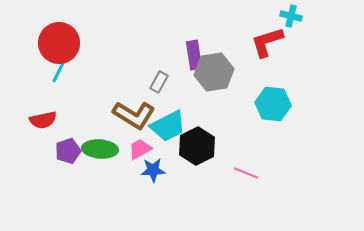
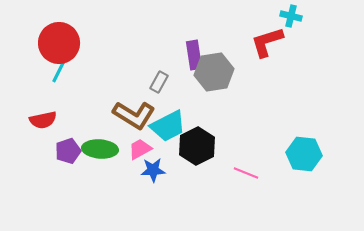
cyan hexagon: moved 31 px right, 50 px down
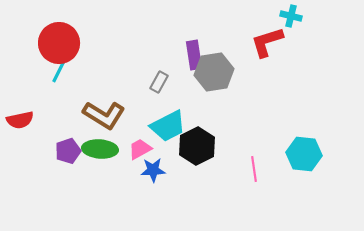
brown L-shape: moved 30 px left
red semicircle: moved 23 px left
pink line: moved 8 px right, 4 px up; rotated 60 degrees clockwise
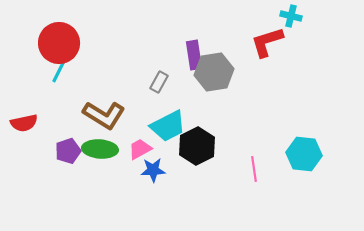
red semicircle: moved 4 px right, 3 px down
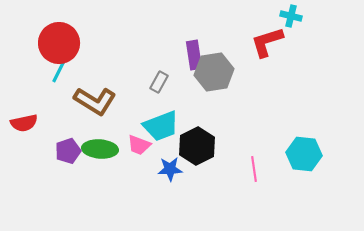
brown L-shape: moved 9 px left, 14 px up
cyan trapezoid: moved 7 px left; rotated 6 degrees clockwise
pink trapezoid: moved 1 px left, 4 px up; rotated 130 degrees counterclockwise
blue star: moved 17 px right, 1 px up
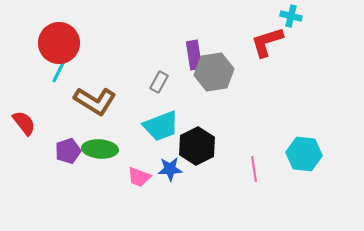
red semicircle: rotated 116 degrees counterclockwise
pink trapezoid: moved 32 px down
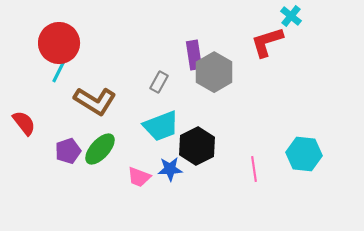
cyan cross: rotated 25 degrees clockwise
gray hexagon: rotated 21 degrees counterclockwise
green ellipse: rotated 52 degrees counterclockwise
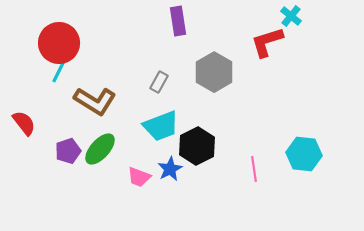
purple rectangle: moved 16 px left, 34 px up
blue star: rotated 25 degrees counterclockwise
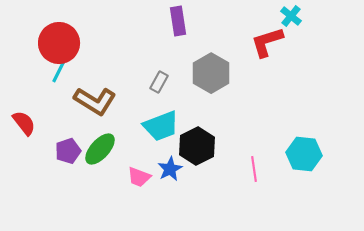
gray hexagon: moved 3 px left, 1 px down
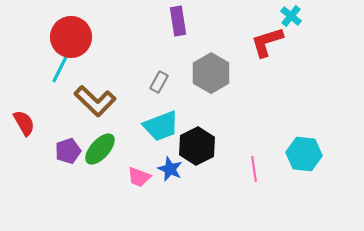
red circle: moved 12 px right, 6 px up
brown L-shape: rotated 12 degrees clockwise
red semicircle: rotated 8 degrees clockwise
blue star: rotated 20 degrees counterclockwise
